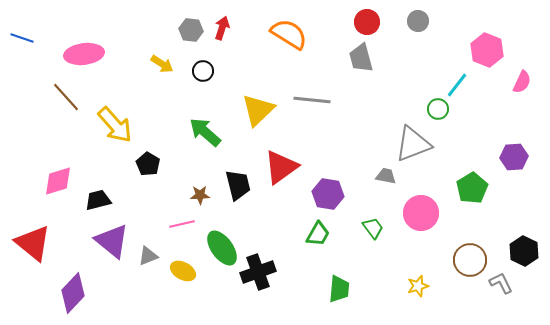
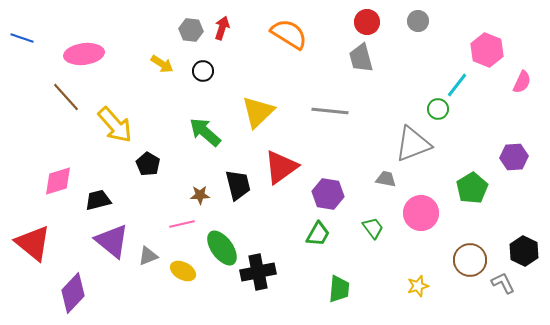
gray line at (312, 100): moved 18 px right, 11 px down
yellow triangle at (258, 110): moved 2 px down
gray trapezoid at (386, 176): moved 3 px down
black cross at (258, 272): rotated 8 degrees clockwise
gray L-shape at (501, 283): moved 2 px right
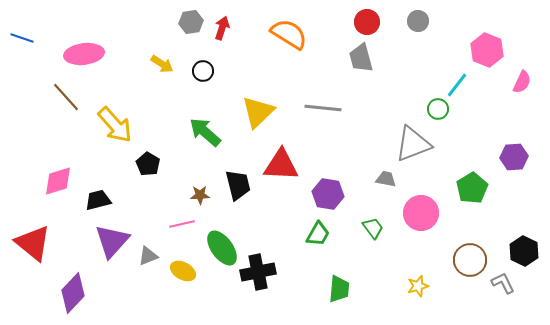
gray hexagon at (191, 30): moved 8 px up; rotated 15 degrees counterclockwise
gray line at (330, 111): moved 7 px left, 3 px up
red triangle at (281, 167): moved 2 px up; rotated 39 degrees clockwise
purple triangle at (112, 241): rotated 33 degrees clockwise
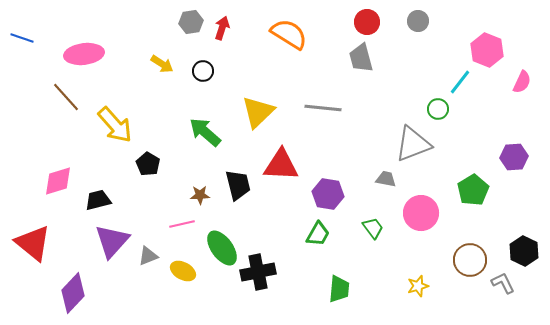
cyan line at (457, 85): moved 3 px right, 3 px up
green pentagon at (472, 188): moved 1 px right, 2 px down
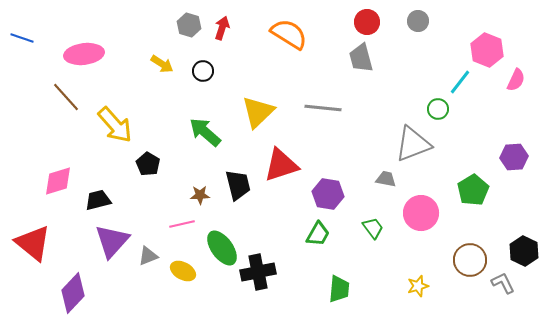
gray hexagon at (191, 22): moved 2 px left, 3 px down; rotated 25 degrees clockwise
pink semicircle at (522, 82): moved 6 px left, 2 px up
red triangle at (281, 165): rotated 21 degrees counterclockwise
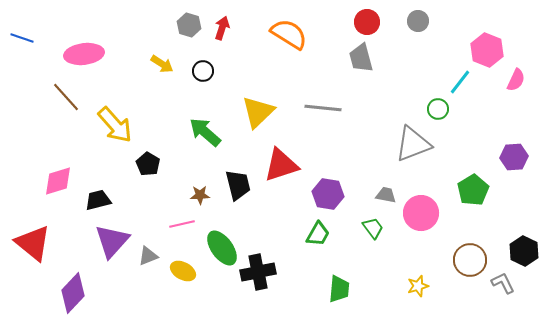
gray trapezoid at (386, 179): moved 16 px down
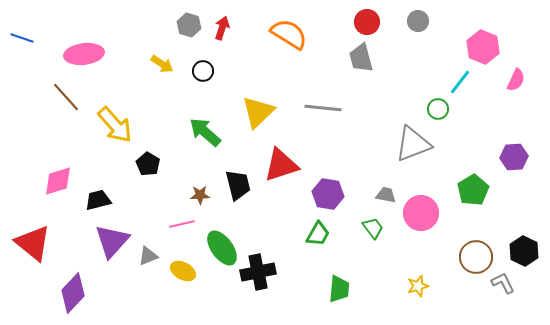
pink hexagon at (487, 50): moved 4 px left, 3 px up
brown circle at (470, 260): moved 6 px right, 3 px up
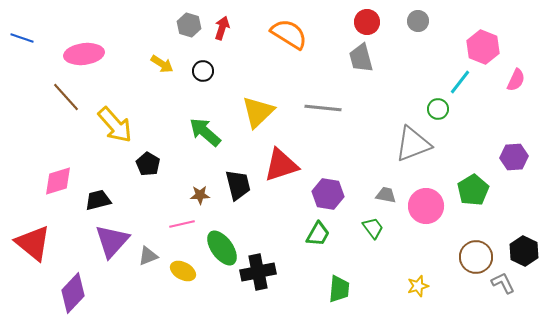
pink circle at (421, 213): moved 5 px right, 7 px up
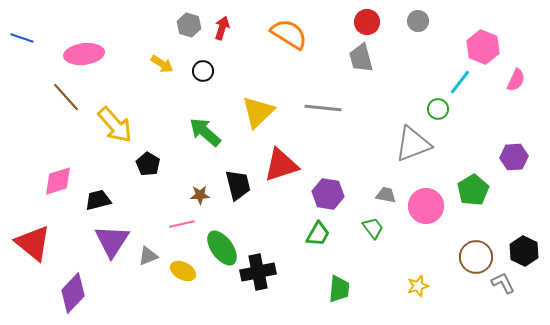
purple triangle at (112, 241): rotated 9 degrees counterclockwise
